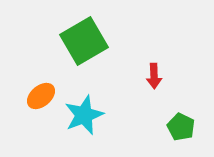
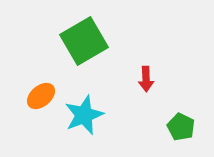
red arrow: moved 8 px left, 3 px down
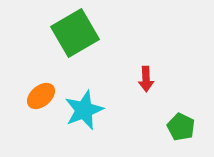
green square: moved 9 px left, 8 px up
cyan star: moved 5 px up
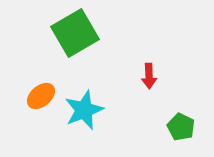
red arrow: moved 3 px right, 3 px up
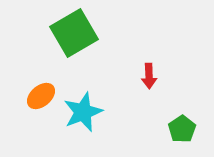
green square: moved 1 px left
cyan star: moved 1 px left, 2 px down
green pentagon: moved 1 px right, 2 px down; rotated 12 degrees clockwise
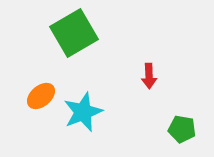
green pentagon: rotated 28 degrees counterclockwise
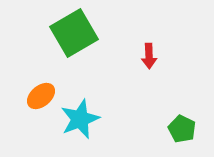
red arrow: moved 20 px up
cyan star: moved 3 px left, 7 px down
green pentagon: rotated 16 degrees clockwise
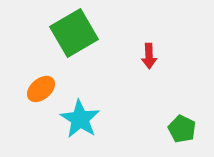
orange ellipse: moved 7 px up
cyan star: rotated 18 degrees counterclockwise
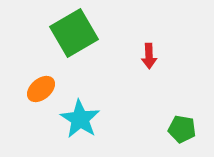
green pentagon: rotated 16 degrees counterclockwise
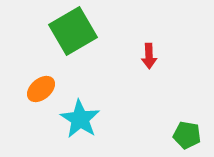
green square: moved 1 px left, 2 px up
green pentagon: moved 5 px right, 6 px down
